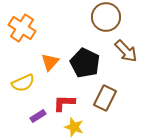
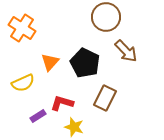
red L-shape: moved 2 px left; rotated 15 degrees clockwise
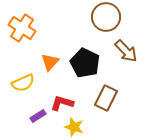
brown rectangle: moved 1 px right
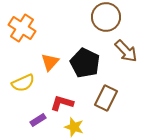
purple rectangle: moved 4 px down
